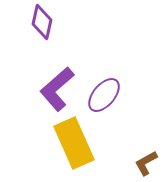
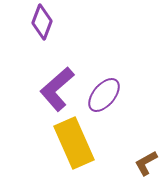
purple diamond: rotated 8 degrees clockwise
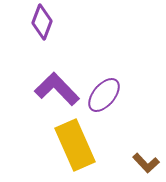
purple L-shape: rotated 87 degrees clockwise
yellow rectangle: moved 1 px right, 2 px down
brown L-shape: rotated 104 degrees counterclockwise
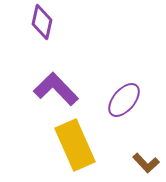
purple diamond: rotated 8 degrees counterclockwise
purple L-shape: moved 1 px left
purple ellipse: moved 20 px right, 5 px down
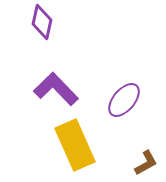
brown L-shape: rotated 76 degrees counterclockwise
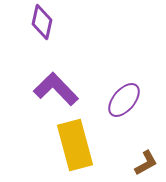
yellow rectangle: rotated 9 degrees clockwise
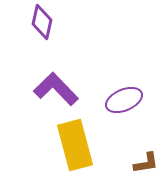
purple ellipse: rotated 27 degrees clockwise
brown L-shape: rotated 20 degrees clockwise
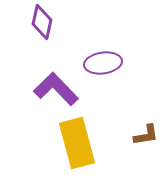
purple ellipse: moved 21 px left, 37 px up; rotated 15 degrees clockwise
yellow rectangle: moved 2 px right, 2 px up
brown L-shape: moved 28 px up
